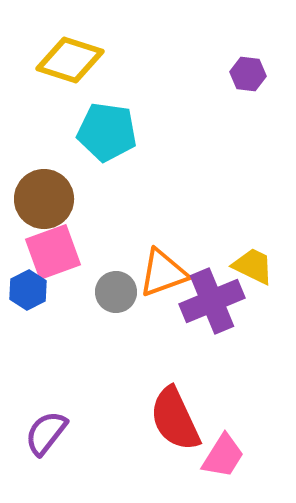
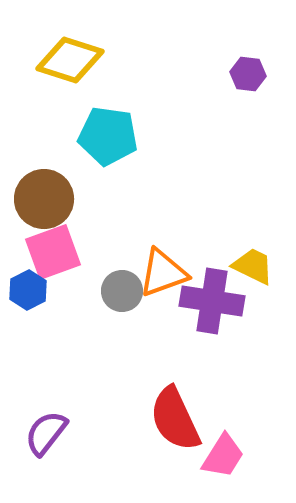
cyan pentagon: moved 1 px right, 4 px down
gray circle: moved 6 px right, 1 px up
purple cross: rotated 32 degrees clockwise
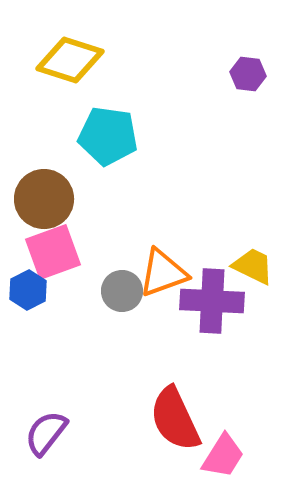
purple cross: rotated 6 degrees counterclockwise
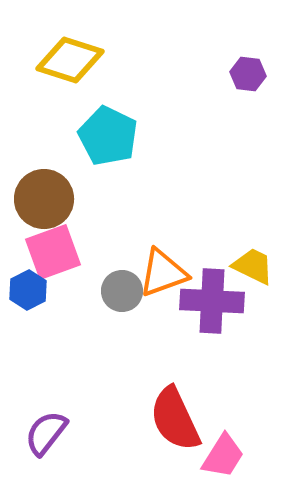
cyan pentagon: rotated 18 degrees clockwise
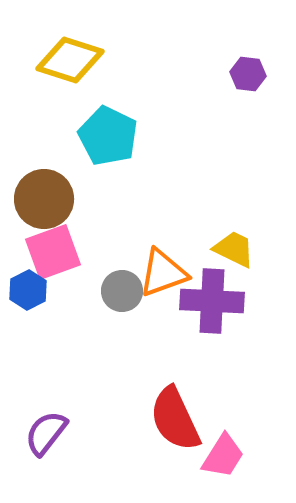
yellow trapezoid: moved 19 px left, 17 px up
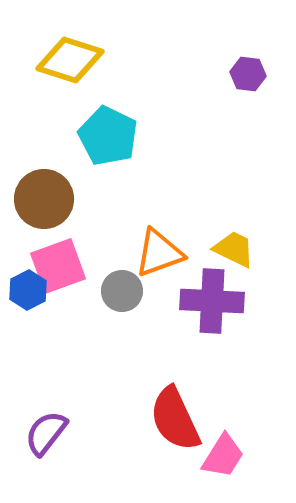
pink square: moved 5 px right, 14 px down
orange triangle: moved 4 px left, 20 px up
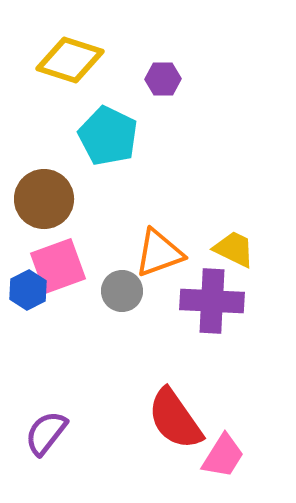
purple hexagon: moved 85 px left, 5 px down; rotated 8 degrees counterclockwise
red semicircle: rotated 10 degrees counterclockwise
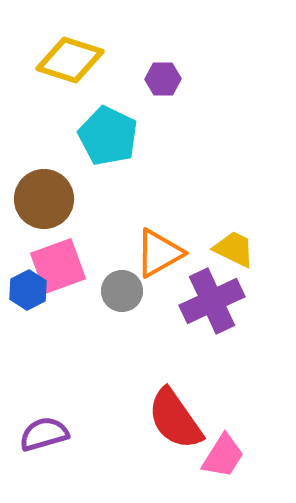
orange triangle: rotated 10 degrees counterclockwise
purple cross: rotated 28 degrees counterclockwise
purple semicircle: moved 2 px left, 1 px down; rotated 36 degrees clockwise
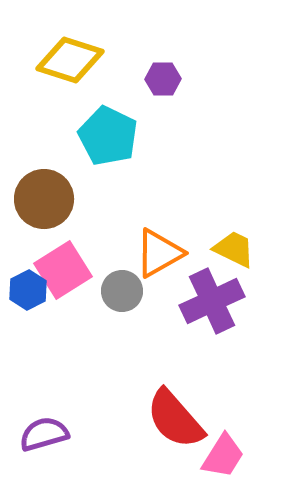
pink square: moved 5 px right, 4 px down; rotated 12 degrees counterclockwise
red semicircle: rotated 6 degrees counterclockwise
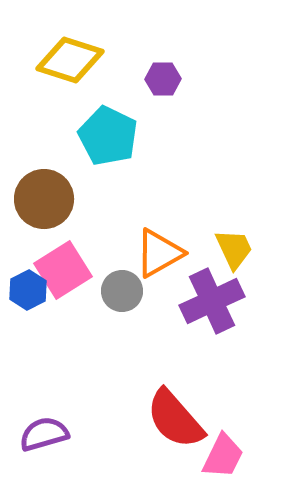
yellow trapezoid: rotated 39 degrees clockwise
pink trapezoid: rotated 6 degrees counterclockwise
